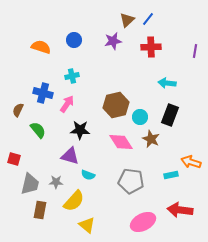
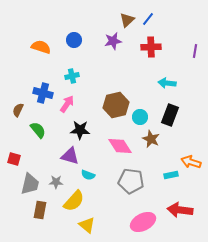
pink diamond: moved 1 px left, 4 px down
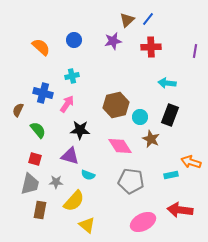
orange semicircle: rotated 24 degrees clockwise
red square: moved 21 px right
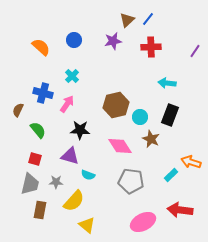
purple line: rotated 24 degrees clockwise
cyan cross: rotated 32 degrees counterclockwise
cyan rectangle: rotated 32 degrees counterclockwise
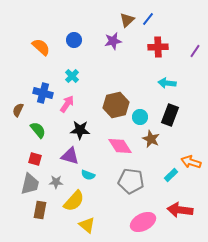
red cross: moved 7 px right
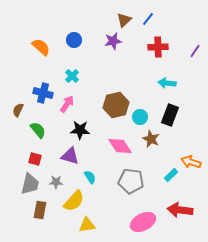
brown triangle: moved 3 px left
cyan semicircle: moved 2 px right, 2 px down; rotated 144 degrees counterclockwise
yellow triangle: rotated 48 degrees counterclockwise
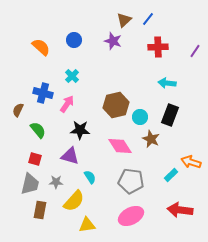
purple star: rotated 30 degrees clockwise
pink ellipse: moved 12 px left, 6 px up
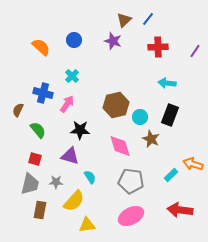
pink diamond: rotated 15 degrees clockwise
orange arrow: moved 2 px right, 2 px down
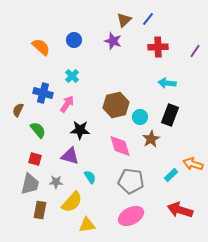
brown star: rotated 18 degrees clockwise
yellow semicircle: moved 2 px left, 1 px down
red arrow: rotated 10 degrees clockwise
